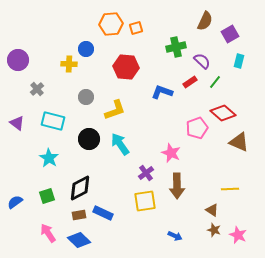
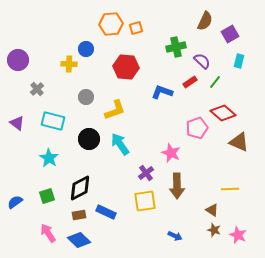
blue rectangle at (103, 213): moved 3 px right, 1 px up
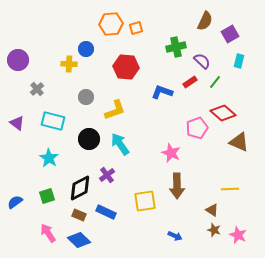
purple cross at (146, 173): moved 39 px left, 2 px down
brown rectangle at (79, 215): rotated 32 degrees clockwise
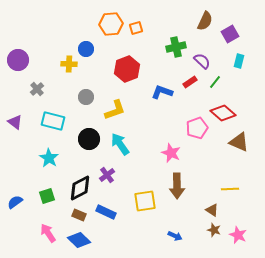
red hexagon at (126, 67): moved 1 px right, 2 px down; rotated 25 degrees counterclockwise
purple triangle at (17, 123): moved 2 px left, 1 px up
